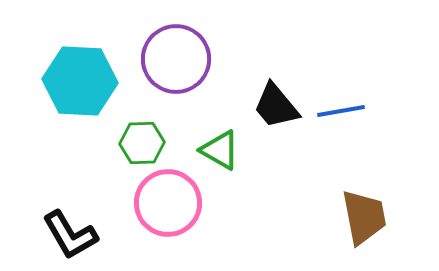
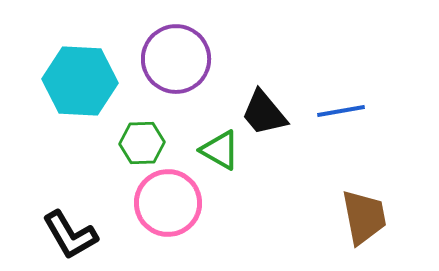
black trapezoid: moved 12 px left, 7 px down
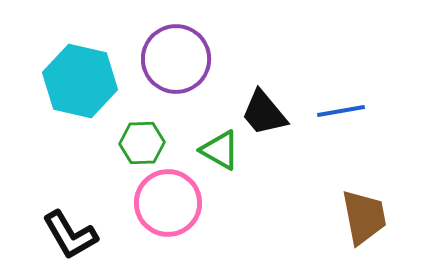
cyan hexagon: rotated 10 degrees clockwise
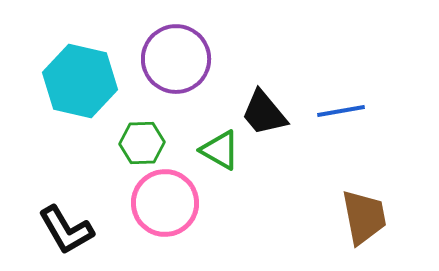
pink circle: moved 3 px left
black L-shape: moved 4 px left, 5 px up
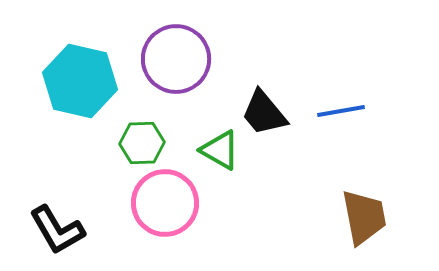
black L-shape: moved 9 px left
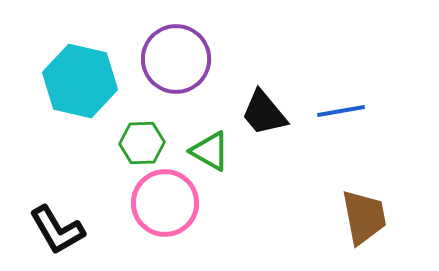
green triangle: moved 10 px left, 1 px down
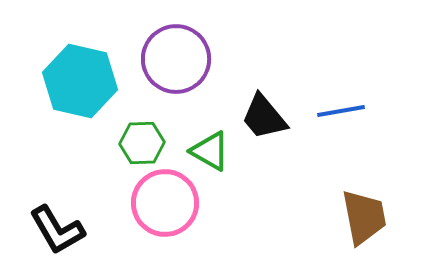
black trapezoid: moved 4 px down
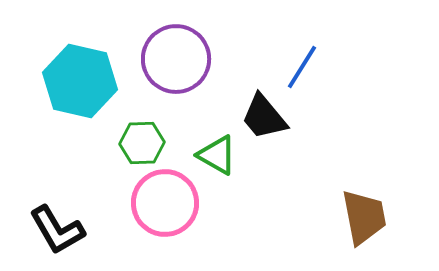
blue line: moved 39 px left, 44 px up; rotated 48 degrees counterclockwise
green triangle: moved 7 px right, 4 px down
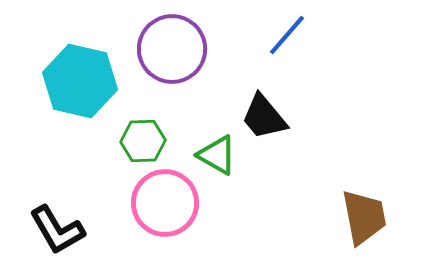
purple circle: moved 4 px left, 10 px up
blue line: moved 15 px left, 32 px up; rotated 9 degrees clockwise
green hexagon: moved 1 px right, 2 px up
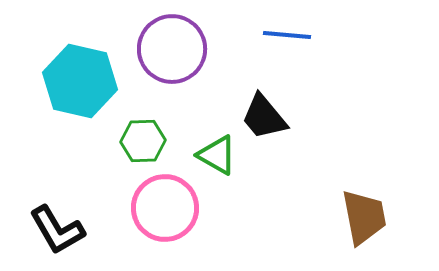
blue line: rotated 54 degrees clockwise
pink circle: moved 5 px down
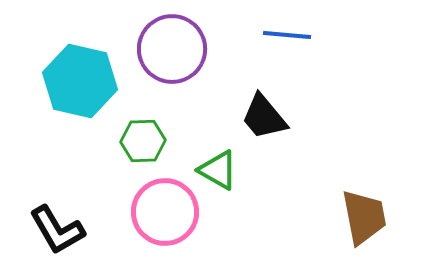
green triangle: moved 1 px right, 15 px down
pink circle: moved 4 px down
